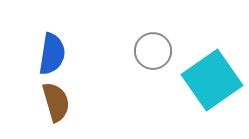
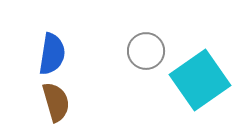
gray circle: moved 7 px left
cyan square: moved 12 px left
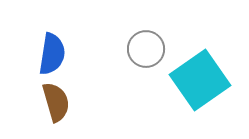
gray circle: moved 2 px up
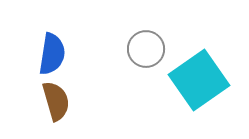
cyan square: moved 1 px left
brown semicircle: moved 1 px up
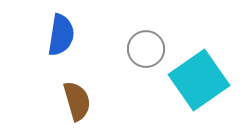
blue semicircle: moved 9 px right, 19 px up
brown semicircle: moved 21 px right
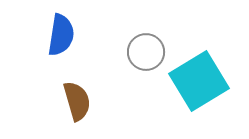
gray circle: moved 3 px down
cyan square: moved 1 px down; rotated 4 degrees clockwise
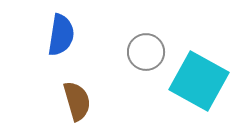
cyan square: rotated 30 degrees counterclockwise
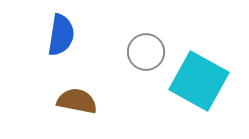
brown semicircle: rotated 63 degrees counterclockwise
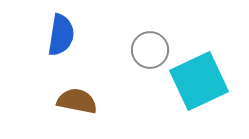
gray circle: moved 4 px right, 2 px up
cyan square: rotated 36 degrees clockwise
